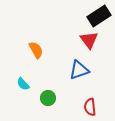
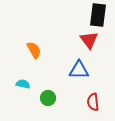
black rectangle: moved 1 px left, 1 px up; rotated 50 degrees counterclockwise
orange semicircle: moved 2 px left
blue triangle: rotated 20 degrees clockwise
cyan semicircle: rotated 144 degrees clockwise
red semicircle: moved 3 px right, 5 px up
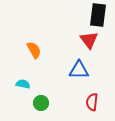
green circle: moved 7 px left, 5 px down
red semicircle: moved 1 px left; rotated 12 degrees clockwise
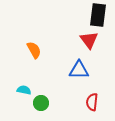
cyan semicircle: moved 1 px right, 6 px down
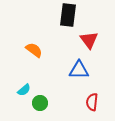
black rectangle: moved 30 px left
orange semicircle: rotated 24 degrees counterclockwise
cyan semicircle: rotated 128 degrees clockwise
green circle: moved 1 px left
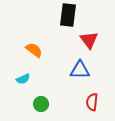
blue triangle: moved 1 px right
cyan semicircle: moved 1 px left, 11 px up; rotated 16 degrees clockwise
green circle: moved 1 px right, 1 px down
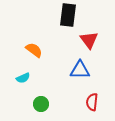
cyan semicircle: moved 1 px up
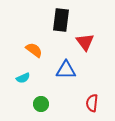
black rectangle: moved 7 px left, 5 px down
red triangle: moved 4 px left, 2 px down
blue triangle: moved 14 px left
red semicircle: moved 1 px down
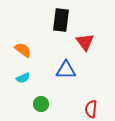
orange semicircle: moved 11 px left
red semicircle: moved 1 px left, 6 px down
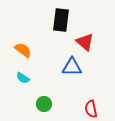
red triangle: rotated 12 degrees counterclockwise
blue triangle: moved 6 px right, 3 px up
cyan semicircle: rotated 56 degrees clockwise
green circle: moved 3 px right
red semicircle: rotated 18 degrees counterclockwise
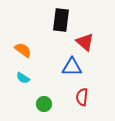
red semicircle: moved 9 px left, 12 px up; rotated 18 degrees clockwise
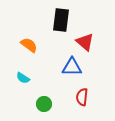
orange semicircle: moved 6 px right, 5 px up
